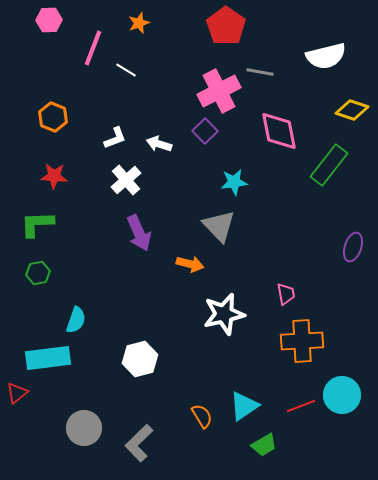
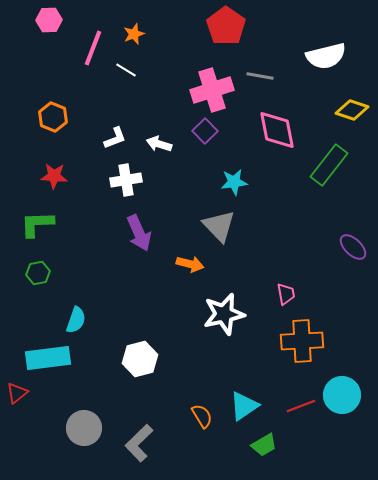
orange star: moved 5 px left, 11 px down
gray line: moved 4 px down
pink cross: moved 7 px left, 1 px up; rotated 9 degrees clockwise
pink diamond: moved 2 px left, 1 px up
white cross: rotated 32 degrees clockwise
purple ellipse: rotated 64 degrees counterclockwise
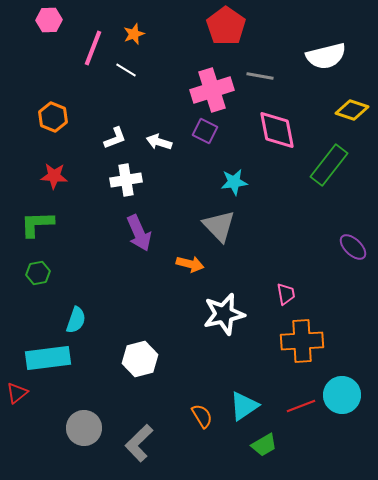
purple square: rotated 20 degrees counterclockwise
white arrow: moved 2 px up
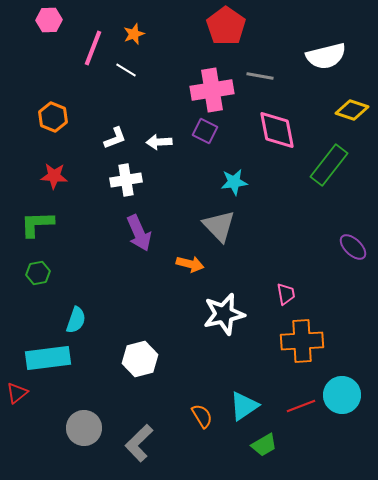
pink cross: rotated 9 degrees clockwise
white arrow: rotated 20 degrees counterclockwise
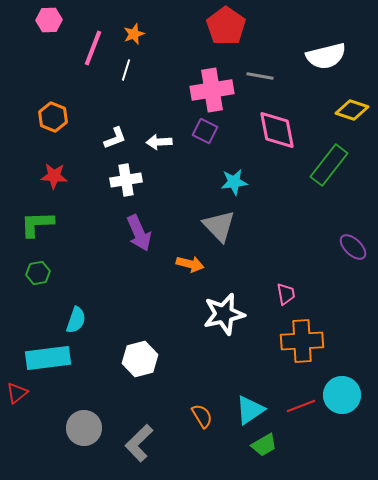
white line: rotated 75 degrees clockwise
cyan triangle: moved 6 px right, 4 px down
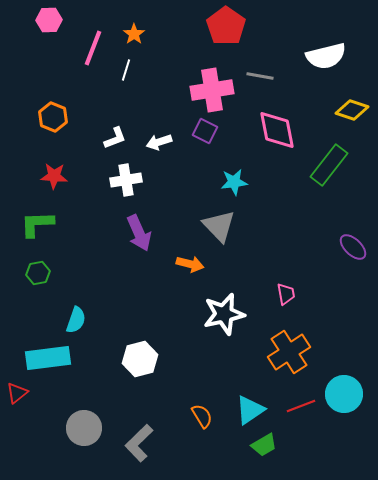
orange star: rotated 15 degrees counterclockwise
white arrow: rotated 15 degrees counterclockwise
orange cross: moved 13 px left, 11 px down; rotated 30 degrees counterclockwise
cyan circle: moved 2 px right, 1 px up
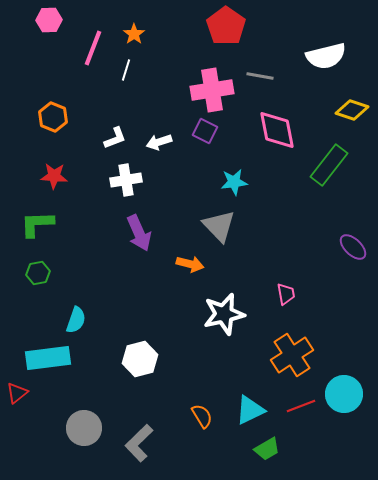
orange cross: moved 3 px right, 3 px down
cyan triangle: rotated 8 degrees clockwise
green trapezoid: moved 3 px right, 4 px down
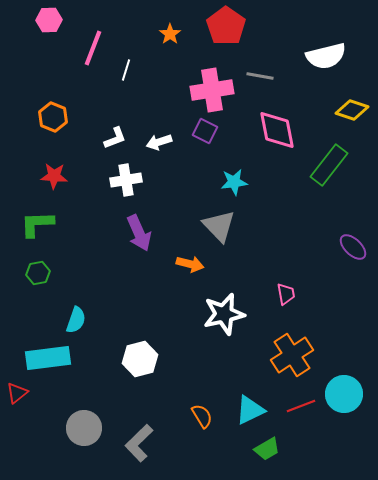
orange star: moved 36 px right
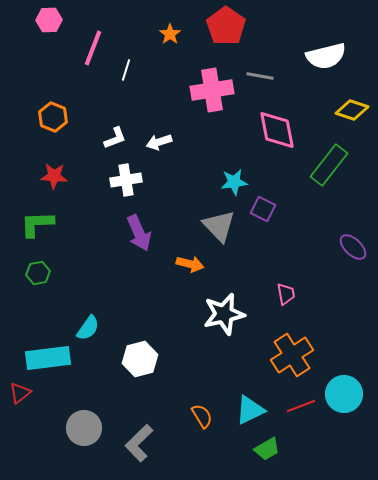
purple square: moved 58 px right, 78 px down
cyan semicircle: moved 12 px right, 8 px down; rotated 16 degrees clockwise
red triangle: moved 3 px right
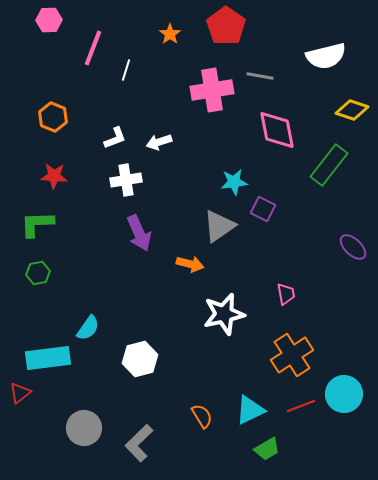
gray triangle: rotated 39 degrees clockwise
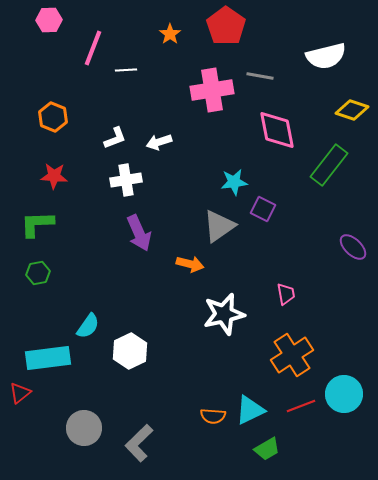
white line: rotated 70 degrees clockwise
cyan semicircle: moved 2 px up
white hexagon: moved 10 px left, 8 px up; rotated 12 degrees counterclockwise
orange semicircle: moved 11 px right; rotated 125 degrees clockwise
